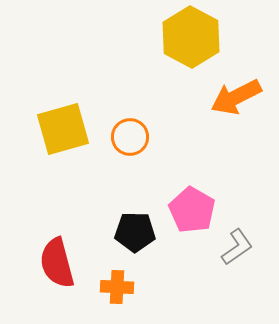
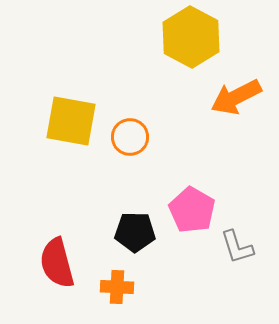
yellow square: moved 8 px right, 8 px up; rotated 26 degrees clockwise
gray L-shape: rotated 108 degrees clockwise
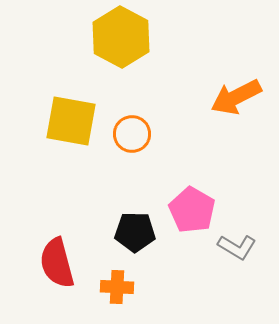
yellow hexagon: moved 70 px left
orange circle: moved 2 px right, 3 px up
gray L-shape: rotated 42 degrees counterclockwise
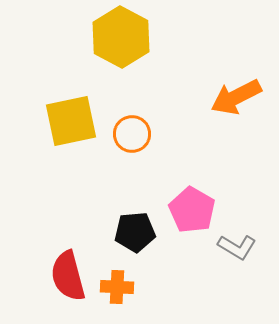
yellow square: rotated 22 degrees counterclockwise
black pentagon: rotated 6 degrees counterclockwise
red semicircle: moved 11 px right, 13 px down
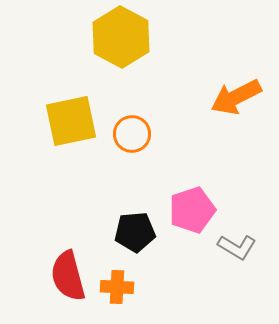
pink pentagon: rotated 24 degrees clockwise
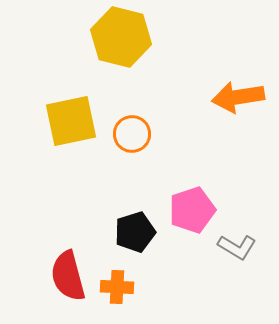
yellow hexagon: rotated 14 degrees counterclockwise
orange arrow: moved 2 px right; rotated 18 degrees clockwise
black pentagon: rotated 12 degrees counterclockwise
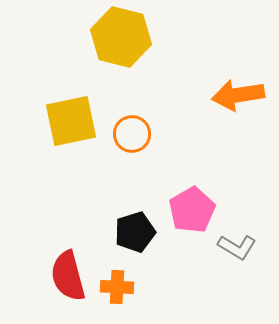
orange arrow: moved 2 px up
pink pentagon: rotated 12 degrees counterclockwise
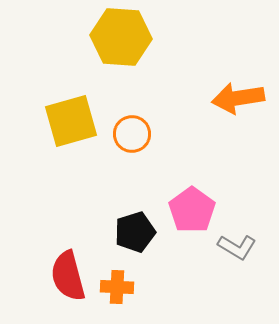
yellow hexagon: rotated 10 degrees counterclockwise
orange arrow: moved 3 px down
yellow square: rotated 4 degrees counterclockwise
pink pentagon: rotated 6 degrees counterclockwise
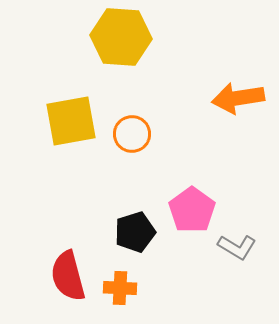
yellow square: rotated 6 degrees clockwise
orange cross: moved 3 px right, 1 px down
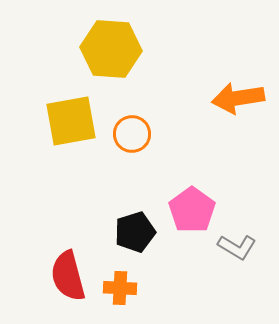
yellow hexagon: moved 10 px left, 12 px down
